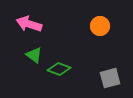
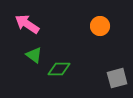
pink arrow: moved 2 px left; rotated 15 degrees clockwise
green diamond: rotated 20 degrees counterclockwise
gray square: moved 7 px right
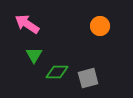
green triangle: rotated 24 degrees clockwise
green diamond: moved 2 px left, 3 px down
gray square: moved 29 px left
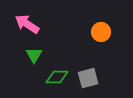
orange circle: moved 1 px right, 6 px down
green diamond: moved 5 px down
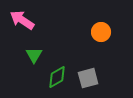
pink arrow: moved 5 px left, 4 px up
green diamond: rotated 30 degrees counterclockwise
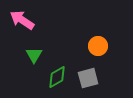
orange circle: moved 3 px left, 14 px down
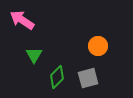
green diamond: rotated 15 degrees counterclockwise
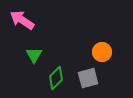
orange circle: moved 4 px right, 6 px down
green diamond: moved 1 px left, 1 px down
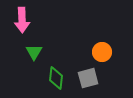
pink arrow: rotated 125 degrees counterclockwise
green triangle: moved 3 px up
green diamond: rotated 40 degrees counterclockwise
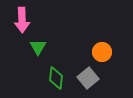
green triangle: moved 4 px right, 5 px up
gray square: rotated 25 degrees counterclockwise
